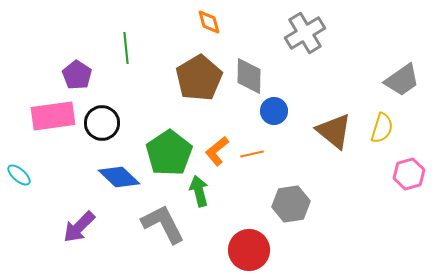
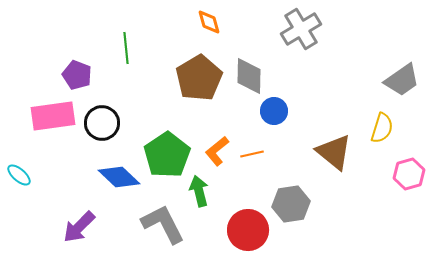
gray cross: moved 4 px left, 4 px up
purple pentagon: rotated 12 degrees counterclockwise
brown triangle: moved 21 px down
green pentagon: moved 2 px left, 2 px down
red circle: moved 1 px left, 20 px up
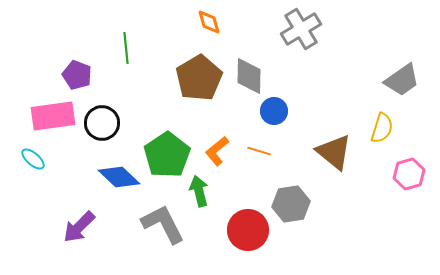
orange line: moved 7 px right, 3 px up; rotated 30 degrees clockwise
cyan ellipse: moved 14 px right, 16 px up
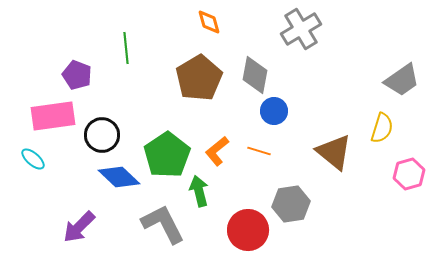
gray diamond: moved 6 px right, 1 px up; rotated 9 degrees clockwise
black circle: moved 12 px down
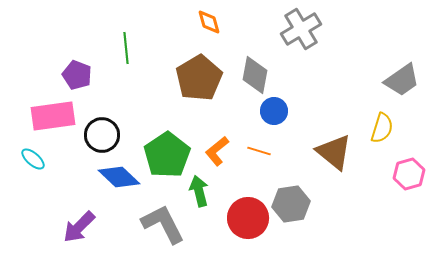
red circle: moved 12 px up
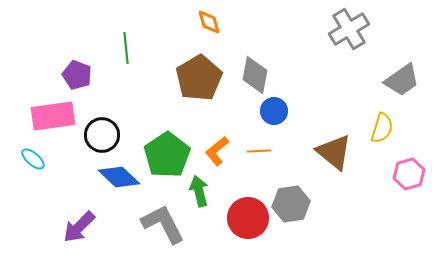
gray cross: moved 48 px right
orange line: rotated 20 degrees counterclockwise
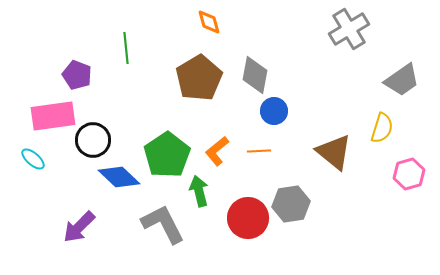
black circle: moved 9 px left, 5 px down
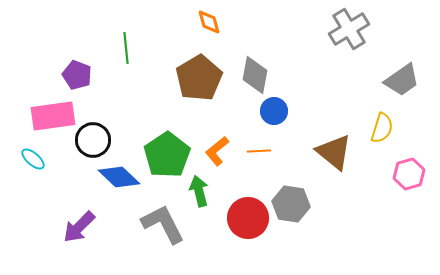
gray hexagon: rotated 18 degrees clockwise
